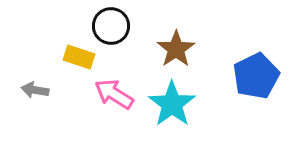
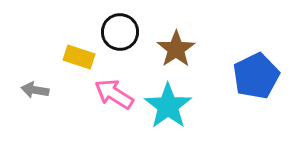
black circle: moved 9 px right, 6 px down
cyan star: moved 4 px left, 2 px down
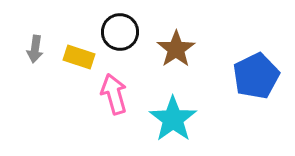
gray arrow: moved 41 px up; rotated 92 degrees counterclockwise
pink arrow: rotated 42 degrees clockwise
cyan star: moved 5 px right, 13 px down
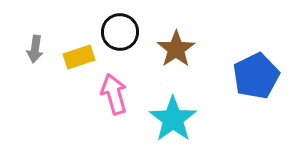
yellow rectangle: rotated 36 degrees counterclockwise
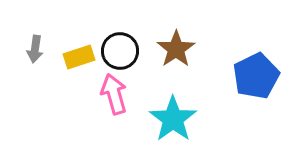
black circle: moved 19 px down
